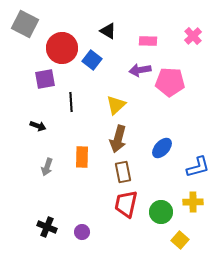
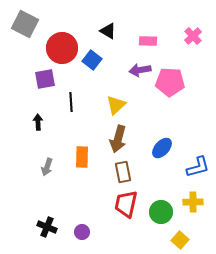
black arrow: moved 4 px up; rotated 112 degrees counterclockwise
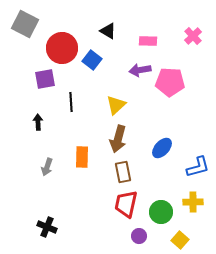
purple circle: moved 57 px right, 4 px down
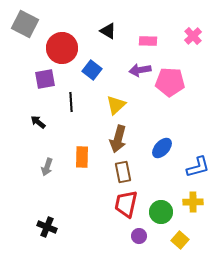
blue square: moved 10 px down
black arrow: rotated 49 degrees counterclockwise
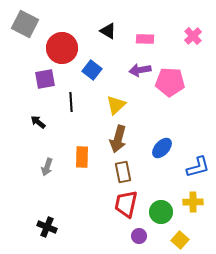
pink rectangle: moved 3 px left, 2 px up
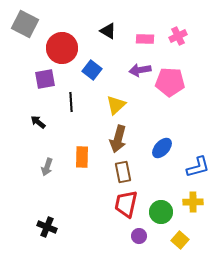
pink cross: moved 15 px left; rotated 18 degrees clockwise
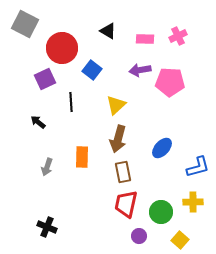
purple square: rotated 15 degrees counterclockwise
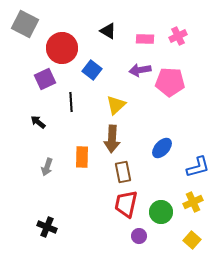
brown arrow: moved 6 px left; rotated 12 degrees counterclockwise
yellow cross: rotated 24 degrees counterclockwise
yellow square: moved 12 px right
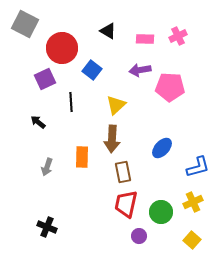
pink pentagon: moved 5 px down
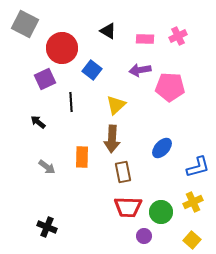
gray arrow: rotated 72 degrees counterclockwise
red trapezoid: moved 2 px right, 3 px down; rotated 100 degrees counterclockwise
purple circle: moved 5 px right
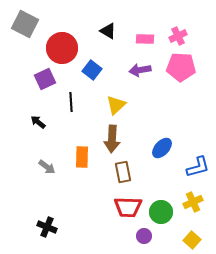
pink pentagon: moved 11 px right, 20 px up
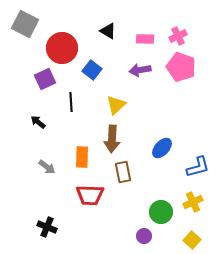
pink pentagon: rotated 16 degrees clockwise
red trapezoid: moved 38 px left, 12 px up
